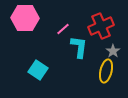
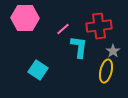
red cross: moved 2 px left; rotated 15 degrees clockwise
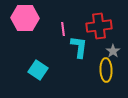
pink line: rotated 56 degrees counterclockwise
yellow ellipse: moved 1 px up; rotated 15 degrees counterclockwise
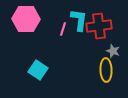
pink hexagon: moved 1 px right, 1 px down
pink line: rotated 24 degrees clockwise
cyan L-shape: moved 27 px up
gray star: rotated 16 degrees counterclockwise
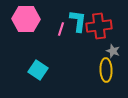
cyan L-shape: moved 1 px left, 1 px down
pink line: moved 2 px left
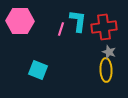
pink hexagon: moved 6 px left, 2 px down
red cross: moved 5 px right, 1 px down
gray star: moved 4 px left, 1 px down
cyan square: rotated 12 degrees counterclockwise
